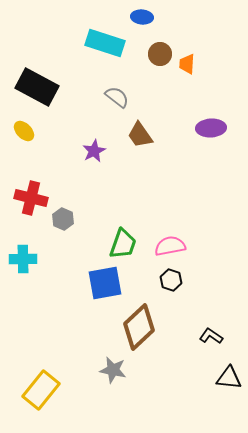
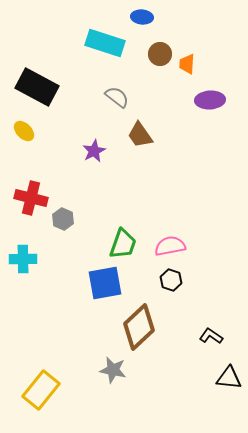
purple ellipse: moved 1 px left, 28 px up
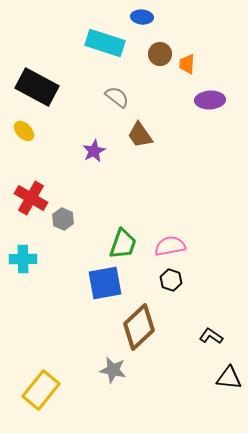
red cross: rotated 16 degrees clockwise
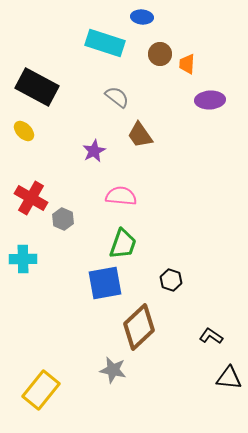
pink semicircle: moved 49 px left, 50 px up; rotated 16 degrees clockwise
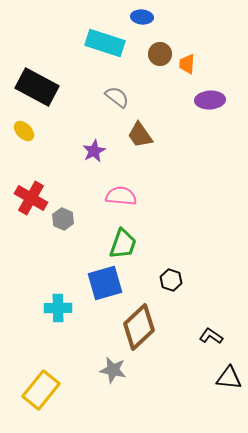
cyan cross: moved 35 px right, 49 px down
blue square: rotated 6 degrees counterclockwise
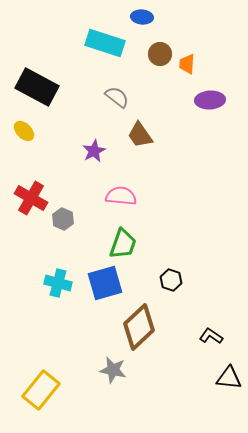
cyan cross: moved 25 px up; rotated 16 degrees clockwise
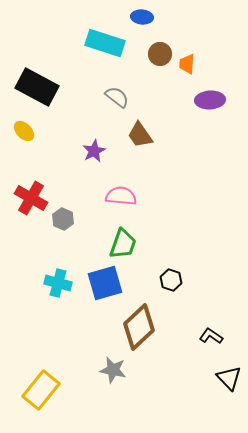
black triangle: rotated 40 degrees clockwise
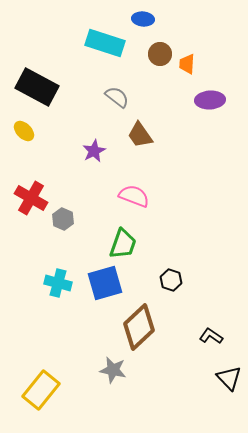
blue ellipse: moved 1 px right, 2 px down
pink semicircle: moved 13 px right; rotated 16 degrees clockwise
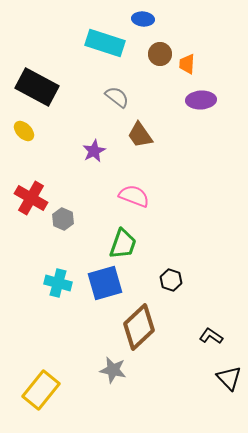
purple ellipse: moved 9 px left
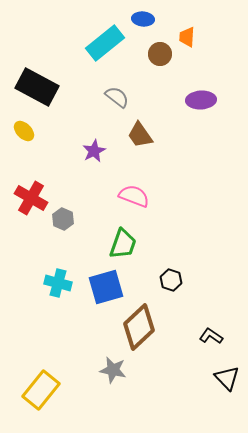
cyan rectangle: rotated 57 degrees counterclockwise
orange trapezoid: moved 27 px up
blue square: moved 1 px right, 4 px down
black triangle: moved 2 px left
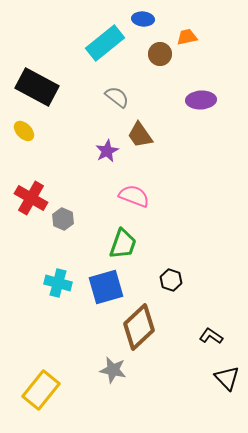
orange trapezoid: rotated 75 degrees clockwise
purple star: moved 13 px right
